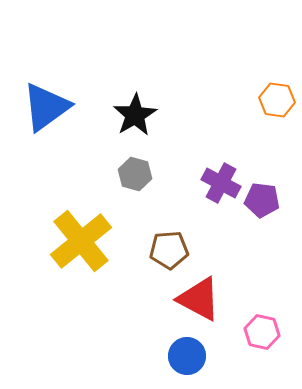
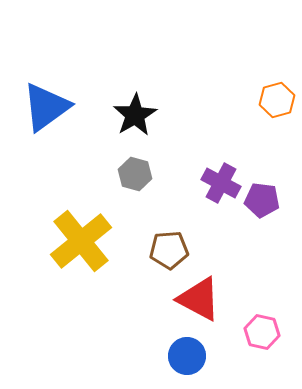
orange hexagon: rotated 24 degrees counterclockwise
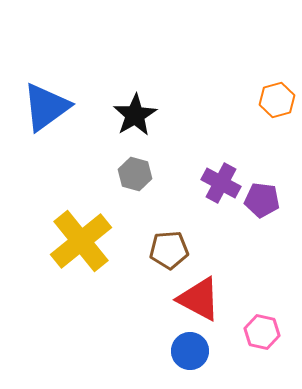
blue circle: moved 3 px right, 5 px up
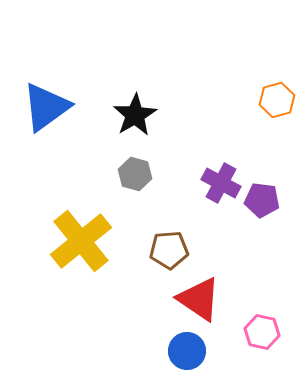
red triangle: rotated 6 degrees clockwise
blue circle: moved 3 px left
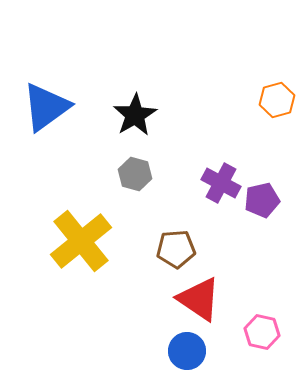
purple pentagon: rotated 20 degrees counterclockwise
brown pentagon: moved 7 px right, 1 px up
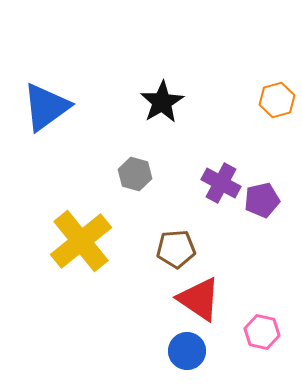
black star: moved 27 px right, 13 px up
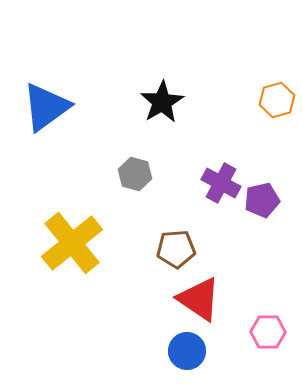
yellow cross: moved 9 px left, 2 px down
pink hexagon: moved 6 px right; rotated 12 degrees counterclockwise
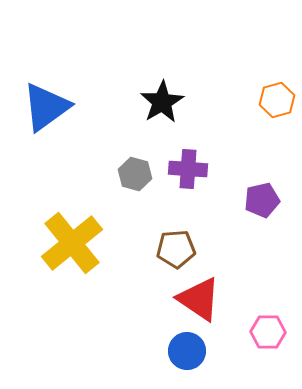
purple cross: moved 33 px left, 14 px up; rotated 24 degrees counterclockwise
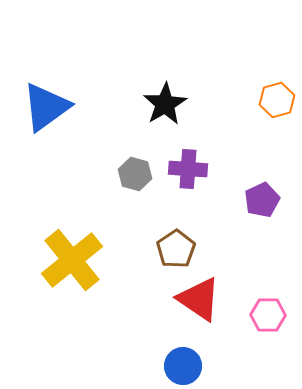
black star: moved 3 px right, 2 px down
purple pentagon: rotated 12 degrees counterclockwise
yellow cross: moved 17 px down
brown pentagon: rotated 30 degrees counterclockwise
pink hexagon: moved 17 px up
blue circle: moved 4 px left, 15 px down
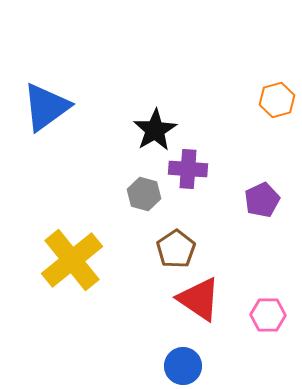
black star: moved 10 px left, 26 px down
gray hexagon: moved 9 px right, 20 px down
